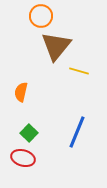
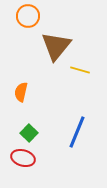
orange circle: moved 13 px left
yellow line: moved 1 px right, 1 px up
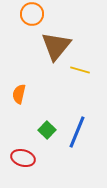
orange circle: moved 4 px right, 2 px up
orange semicircle: moved 2 px left, 2 px down
green square: moved 18 px right, 3 px up
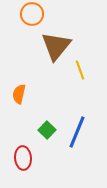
yellow line: rotated 54 degrees clockwise
red ellipse: rotated 70 degrees clockwise
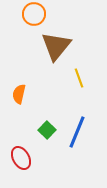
orange circle: moved 2 px right
yellow line: moved 1 px left, 8 px down
red ellipse: moved 2 px left; rotated 25 degrees counterclockwise
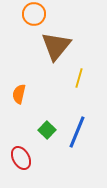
yellow line: rotated 36 degrees clockwise
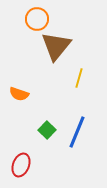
orange circle: moved 3 px right, 5 px down
orange semicircle: rotated 84 degrees counterclockwise
red ellipse: moved 7 px down; rotated 50 degrees clockwise
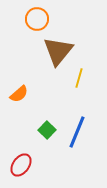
brown triangle: moved 2 px right, 5 px down
orange semicircle: rotated 60 degrees counterclockwise
red ellipse: rotated 15 degrees clockwise
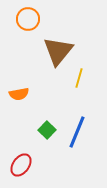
orange circle: moved 9 px left
orange semicircle: rotated 30 degrees clockwise
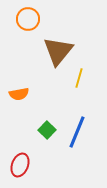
red ellipse: moved 1 px left; rotated 15 degrees counterclockwise
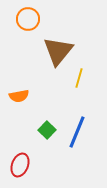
orange semicircle: moved 2 px down
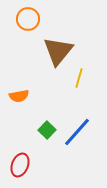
blue line: rotated 20 degrees clockwise
